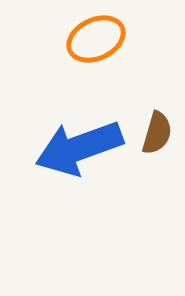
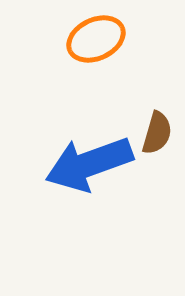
blue arrow: moved 10 px right, 16 px down
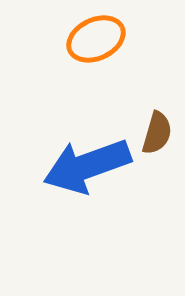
blue arrow: moved 2 px left, 2 px down
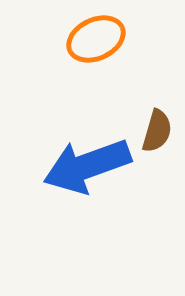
brown semicircle: moved 2 px up
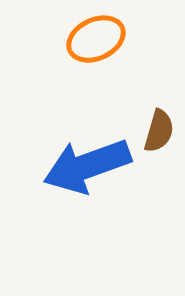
brown semicircle: moved 2 px right
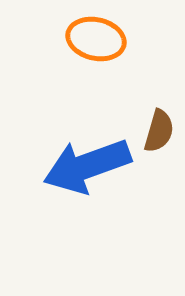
orange ellipse: rotated 38 degrees clockwise
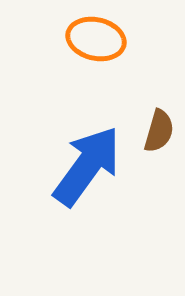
blue arrow: rotated 146 degrees clockwise
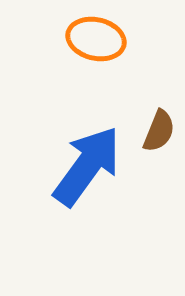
brown semicircle: rotated 6 degrees clockwise
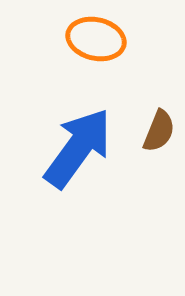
blue arrow: moved 9 px left, 18 px up
